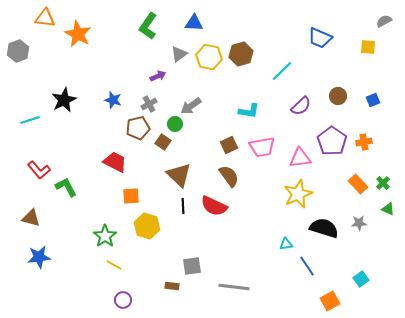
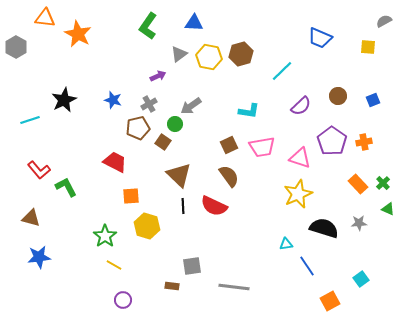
gray hexagon at (18, 51): moved 2 px left, 4 px up; rotated 10 degrees counterclockwise
pink triangle at (300, 158): rotated 25 degrees clockwise
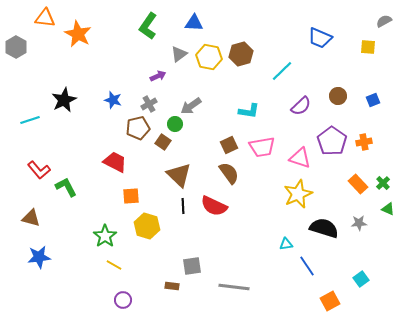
brown semicircle at (229, 176): moved 3 px up
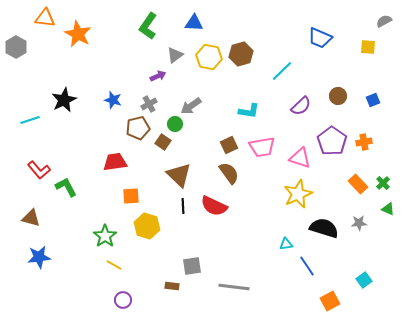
gray triangle at (179, 54): moved 4 px left, 1 px down
red trapezoid at (115, 162): rotated 35 degrees counterclockwise
cyan square at (361, 279): moved 3 px right, 1 px down
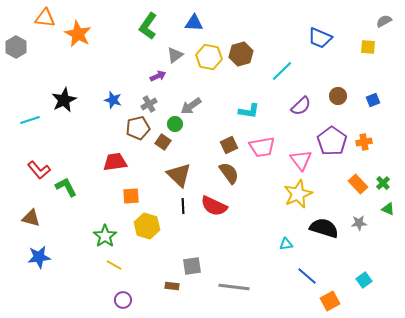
pink triangle at (300, 158): moved 1 px right, 2 px down; rotated 35 degrees clockwise
blue line at (307, 266): moved 10 px down; rotated 15 degrees counterclockwise
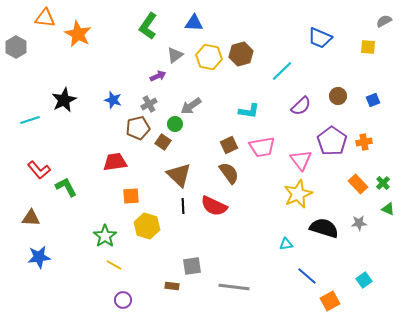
brown triangle at (31, 218): rotated 12 degrees counterclockwise
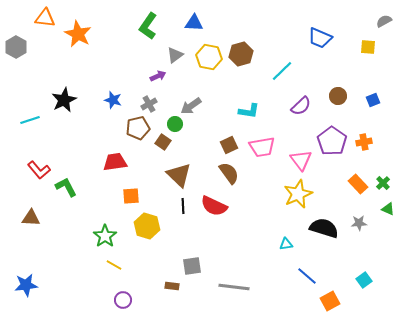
blue star at (39, 257): moved 13 px left, 28 px down
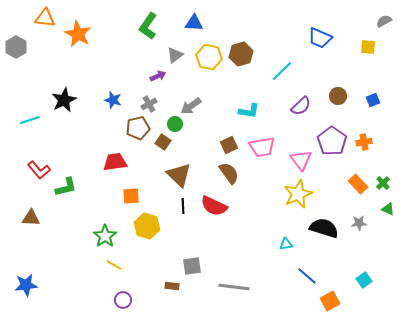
green L-shape at (66, 187): rotated 105 degrees clockwise
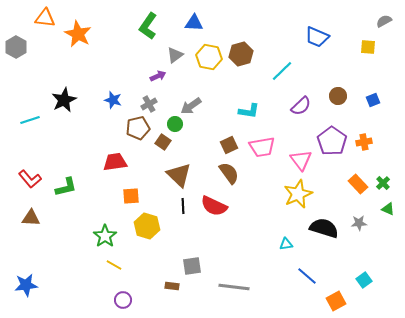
blue trapezoid at (320, 38): moved 3 px left, 1 px up
red L-shape at (39, 170): moved 9 px left, 9 px down
orange square at (330, 301): moved 6 px right
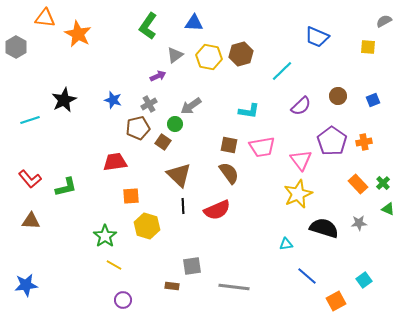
brown square at (229, 145): rotated 36 degrees clockwise
red semicircle at (214, 206): moved 3 px right, 4 px down; rotated 48 degrees counterclockwise
brown triangle at (31, 218): moved 3 px down
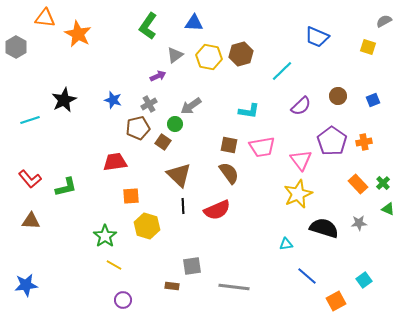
yellow square at (368, 47): rotated 14 degrees clockwise
